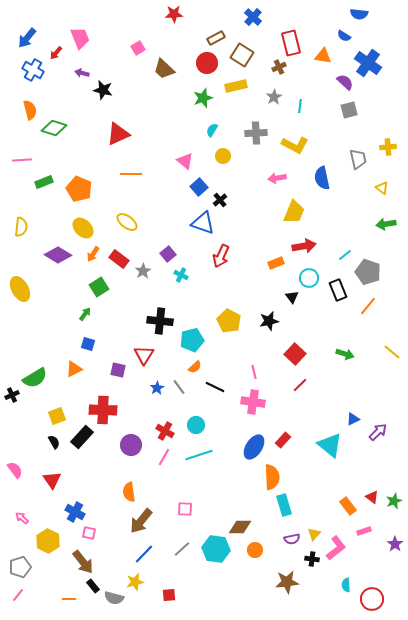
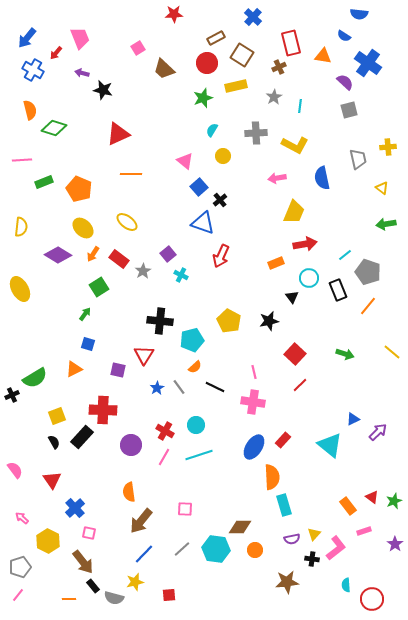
red arrow at (304, 246): moved 1 px right, 2 px up
blue cross at (75, 512): moved 4 px up; rotated 18 degrees clockwise
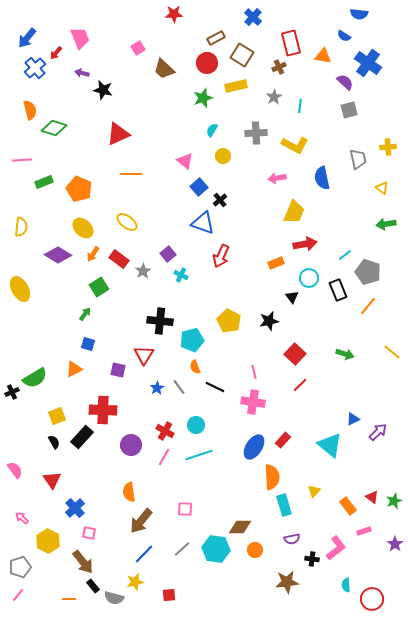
blue cross at (33, 70): moved 2 px right, 2 px up; rotated 20 degrees clockwise
orange semicircle at (195, 367): rotated 112 degrees clockwise
black cross at (12, 395): moved 3 px up
yellow triangle at (314, 534): moved 43 px up
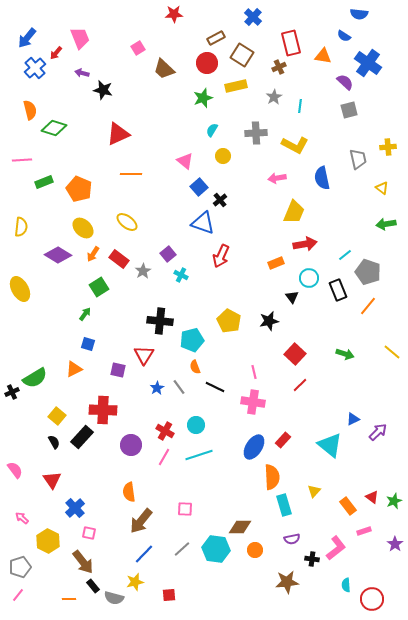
yellow square at (57, 416): rotated 30 degrees counterclockwise
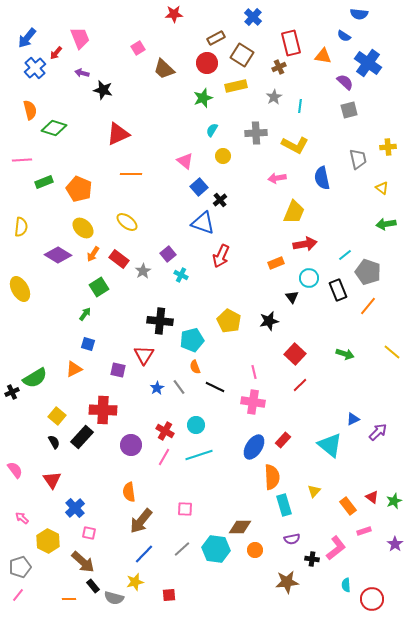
brown arrow at (83, 562): rotated 10 degrees counterclockwise
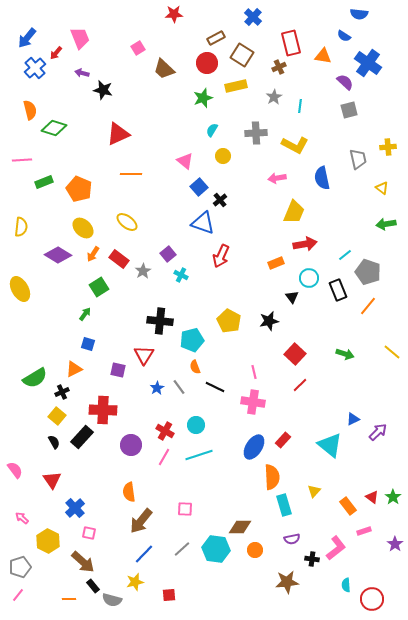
black cross at (12, 392): moved 50 px right
green star at (394, 501): moved 1 px left, 4 px up; rotated 14 degrees counterclockwise
gray semicircle at (114, 598): moved 2 px left, 2 px down
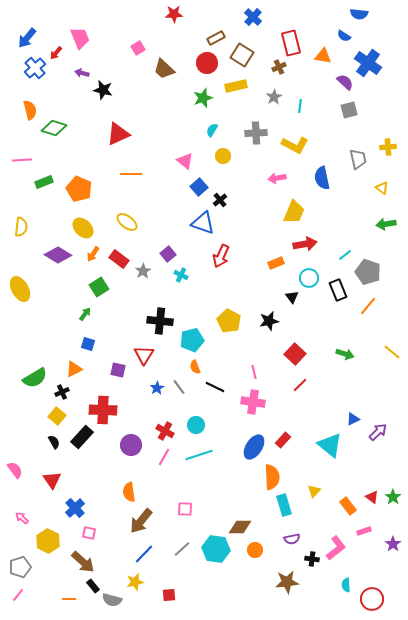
purple star at (395, 544): moved 2 px left
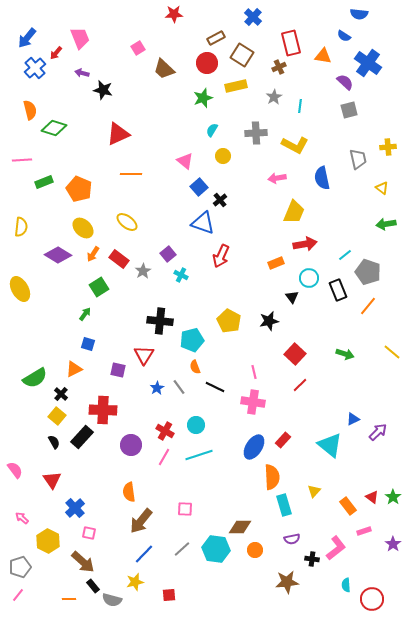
black cross at (62, 392): moved 1 px left, 2 px down; rotated 24 degrees counterclockwise
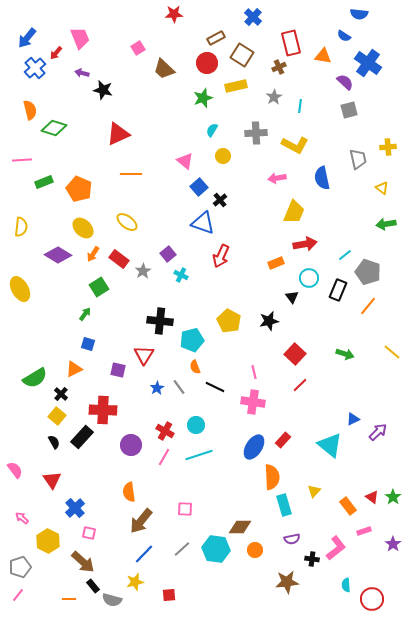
black rectangle at (338, 290): rotated 45 degrees clockwise
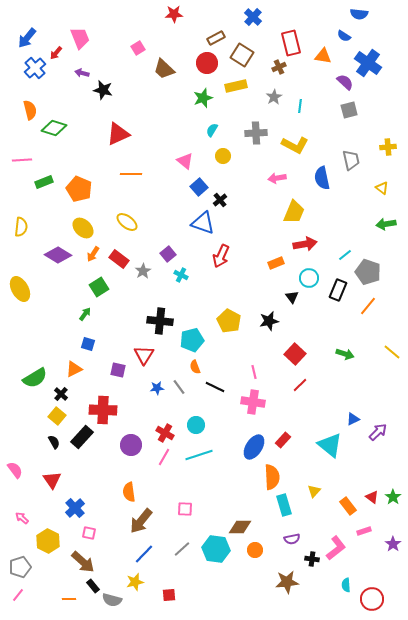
gray trapezoid at (358, 159): moved 7 px left, 1 px down
blue star at (157, 388): rotated 24 degrees clockwise
red cross at (165, 431): moved 2 px down
